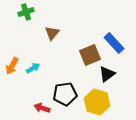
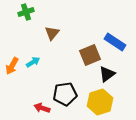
blue rectangle: moved 1 px right, 1 px up; rotated 15 degrees counterclockwise
cyan arrow: moved 6 px up
yellow hexagon: moved 3 px right; rotated 25 degrees clockwise
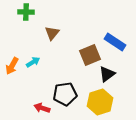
green cross: rotated 21 degrees clockwise
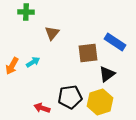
brown square: moved 2 px left, 2 px up; rotated 15 degrees clockwise
black pentagon: moved 5 px right, 3 px down
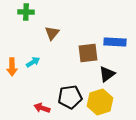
blue rectangle: rotated 30 degrees counterclockwise
orange arrow: moved 1 px down; rotated 30 degrees counterclockwise
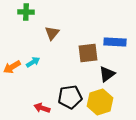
orange arrow: rotated 60 degrees clockwise
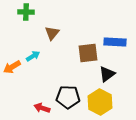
cyan arrow: moved 6 px up
black pentagon: moved 2 px left; rotated 10 degrees clockwise
yellow hexagon: rotated 15 degrees counterclockwise
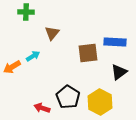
black triangle: moved 12 px right, 2 px up
black pentagon: rotated 30 degrees clockwise
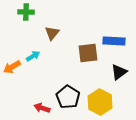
blue rectangle: moved 1 px left, 1 px up
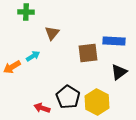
yellow hexagon: moved 3 px left
